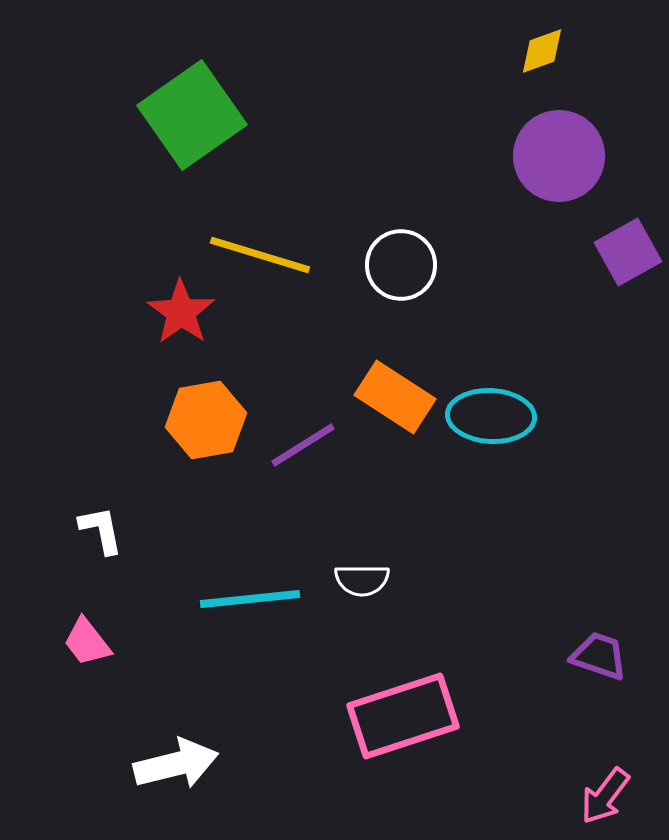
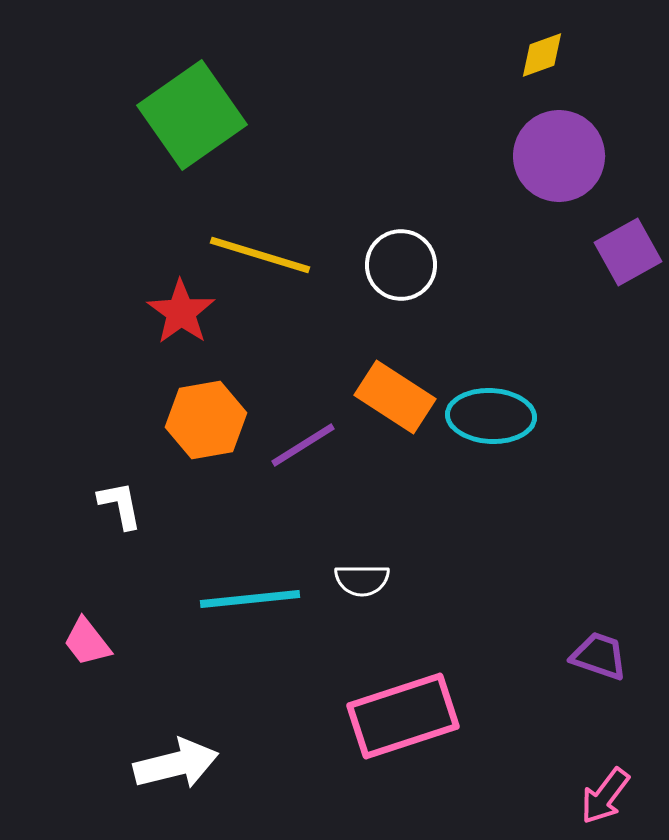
yellow diamond: moved 4 px down
white L-shape: moved 19 px right, 25 px up
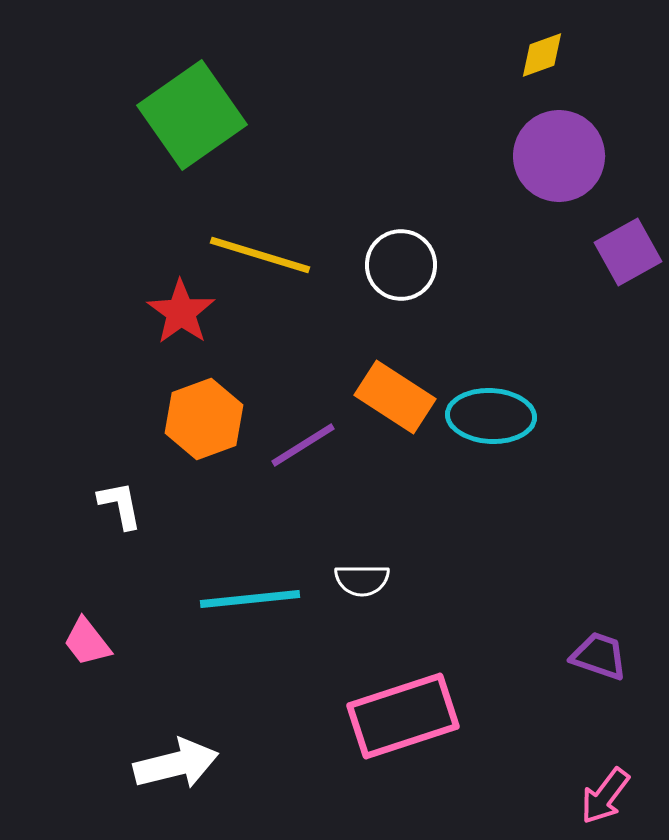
orange hexagon: moved 2 px left, 1 px up; rotated 10 degrees counterclockwise
